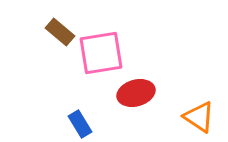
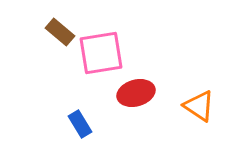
orange triangle: moved 11 px up
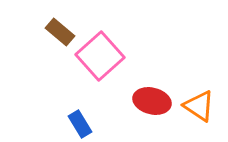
pink square: moved 1 px left, 3 px down; rotated 33 degrees counterclockwise
red ellipse: moved 16 px right, 8 px down; rotated 30 degrees clockwise
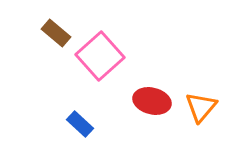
brown rectangle: moved 4 px left, 1 px down
orange triangle: moved 2 px right, 1 px down; rotated 36 degrees clockwise
blue rectangle: rotated 16 degrees counterclockwise
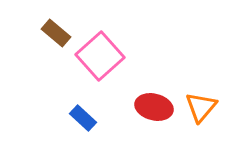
red ellipse: moved 2 px right, 6 px down
blue rectangle: moved 3 px right, 6 px up
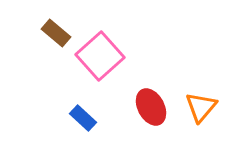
red ellipse: moved 3 px left; rotated 48 degrees clockwise
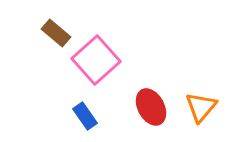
pink square: moved 4 px left, 4 px down
blue rectangle: moved 2 px right, 2 px up; rotated 12 degrees clockwise
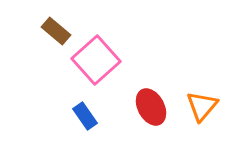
brown rectangle: moved 2 px up
orange triangle: moved 1 px right, 1 px up
